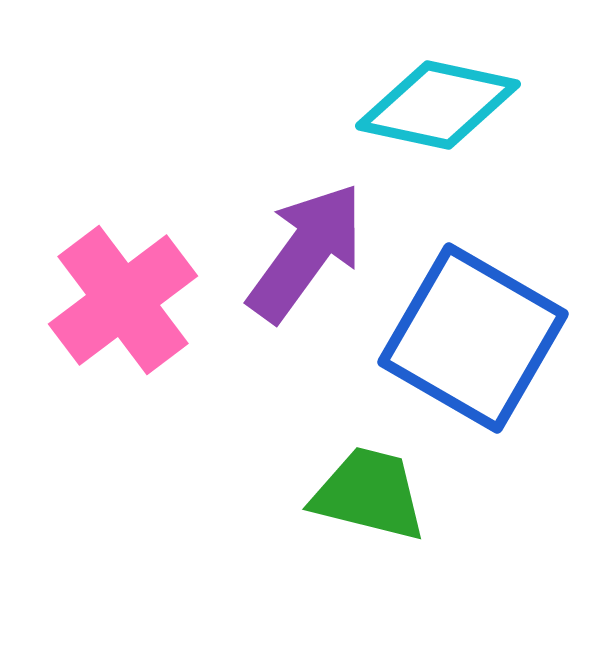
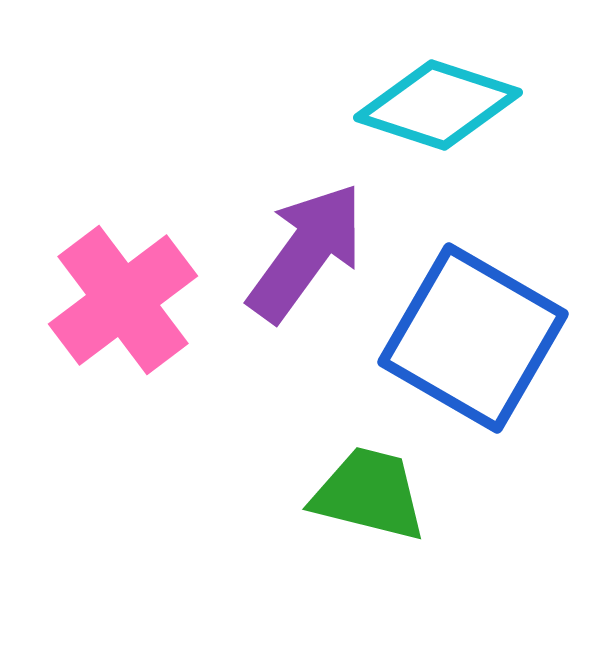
cyan diamond: rotated 6 degrees clockwise
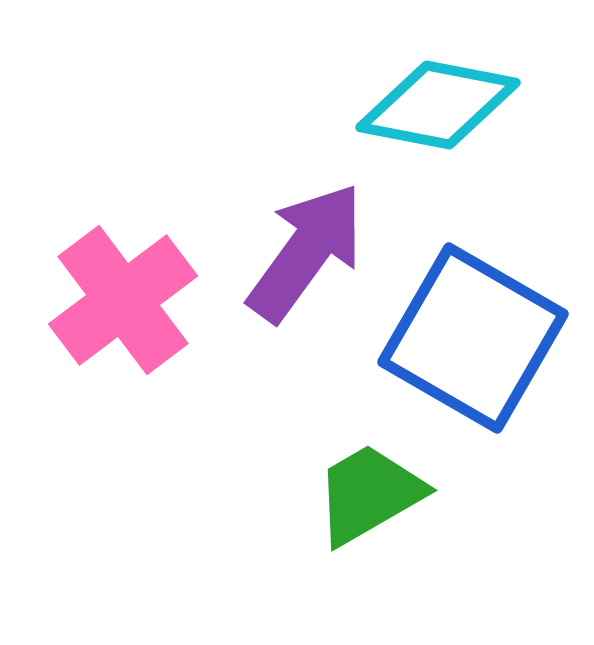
cyan diamond: rotated 7 degrees counterclockwise
green trapezoid: rotated 44 degrees counterclockwise
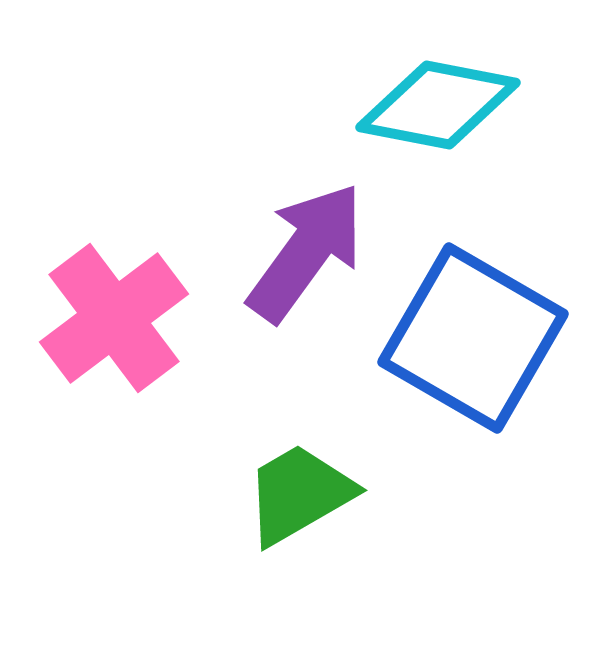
pink cross: moved 9 px left, 18 px down
green trapezoid: moved 70 px left
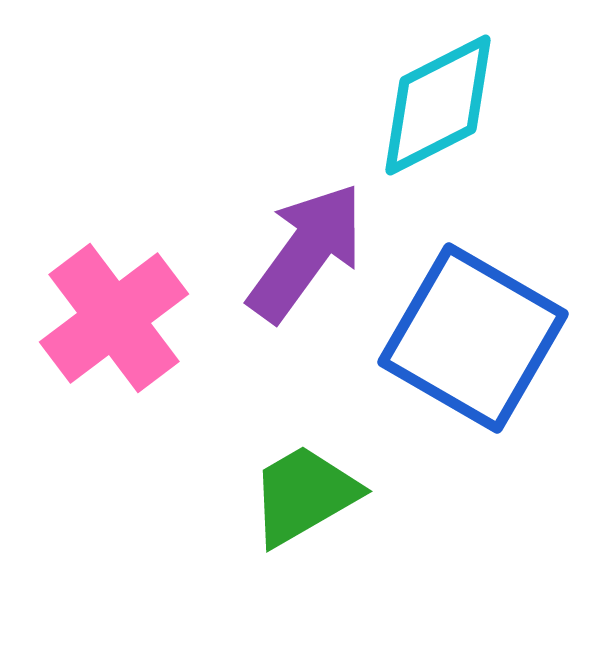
cyan diamond: rotated 38 degrees counterclockwise
green trapezoid: moved 5 px right, 1 px down
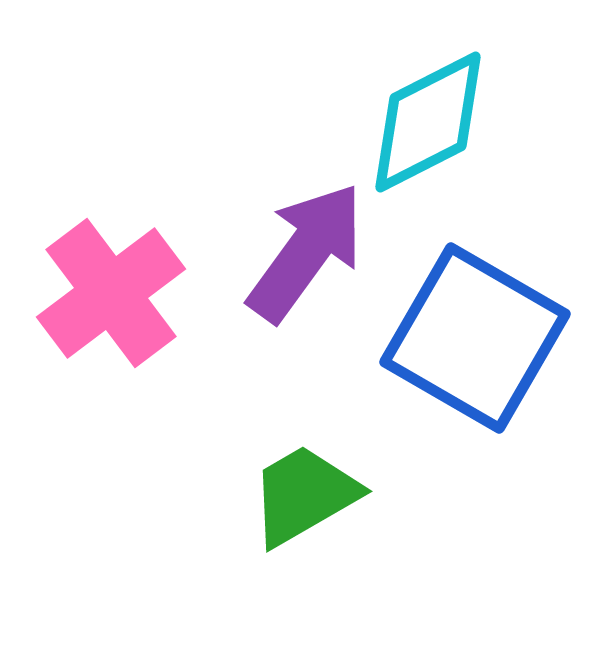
cyan diamond: moved 10 px left, 17 px down
pink cross: moved 3 px left, 25 px up
blue square: moved 2 px right
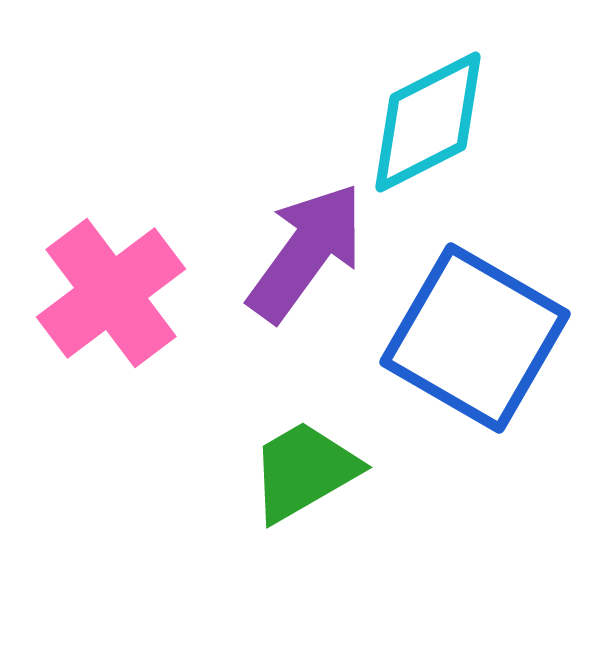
green trapezoid: moved 24 px up
